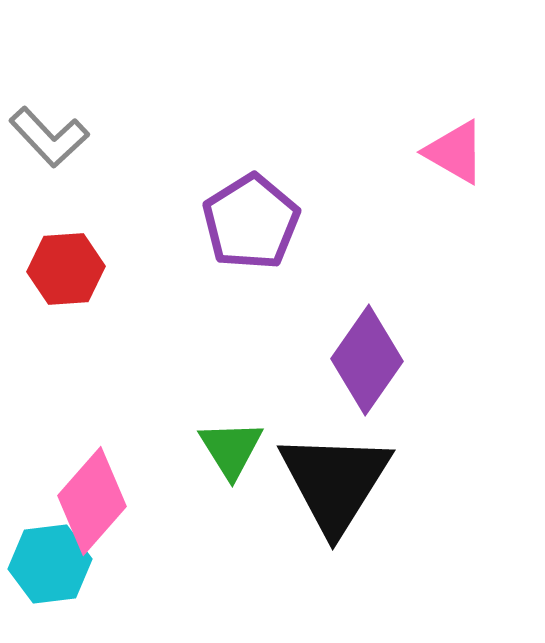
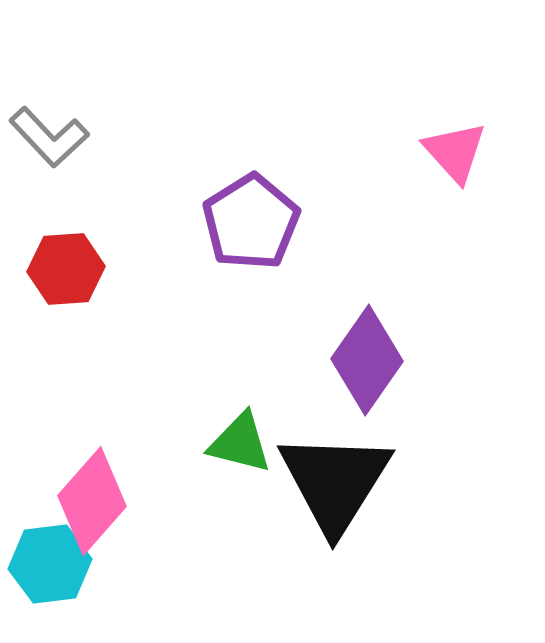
pink triangle: rotated 18 degrees clockwise
green triangle: moved 9 px right, 6 px up; rotated 44 degrees counterclockwise
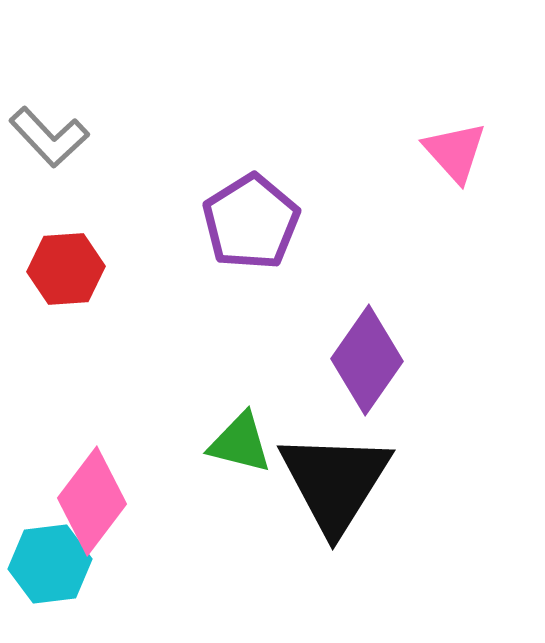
pink diamond: rotated 4 degrees counterclockwise
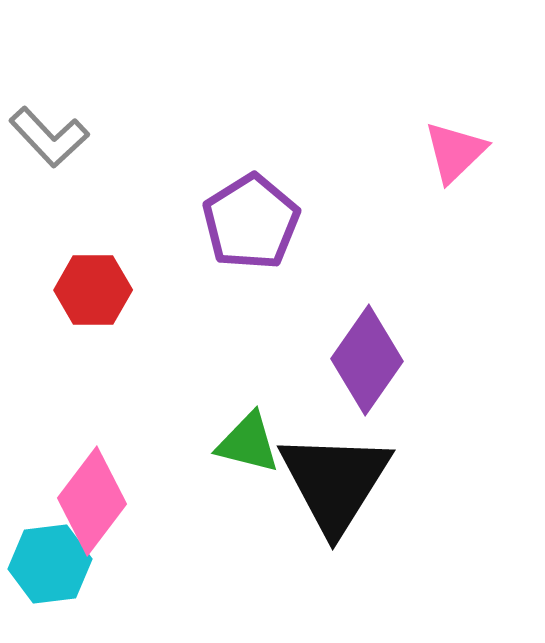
pink triangle: rotated 28 degrees clockwise
red hexagon: moved 27 px right, 21 px down; rotated 4 degrees clockwise
green triangle: moved 8 px right
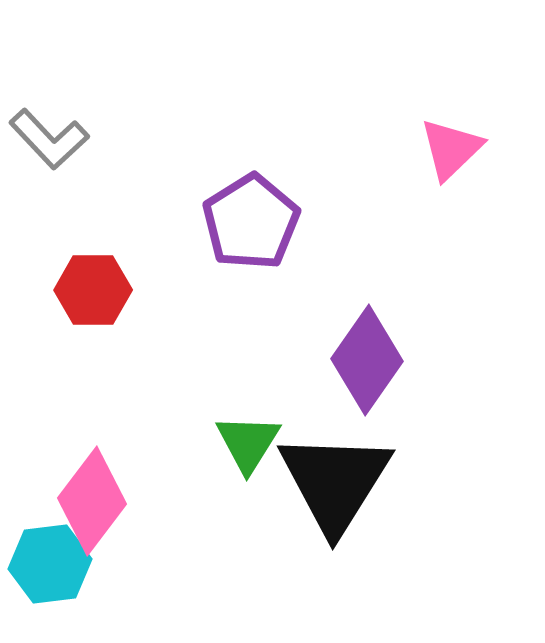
gray L-shape: moved 2 px down
pink triangle: moved 4 px left, 3 px up
green triangle: rotated 48 degrees clockwise
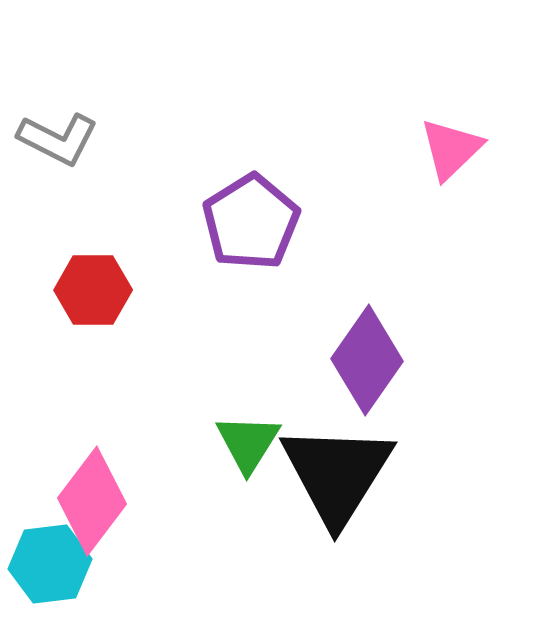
gray L-shape: moved 9 px right; rotated 20 degrees counterclockwise
black triangle: moved 2 px right, 8 px up
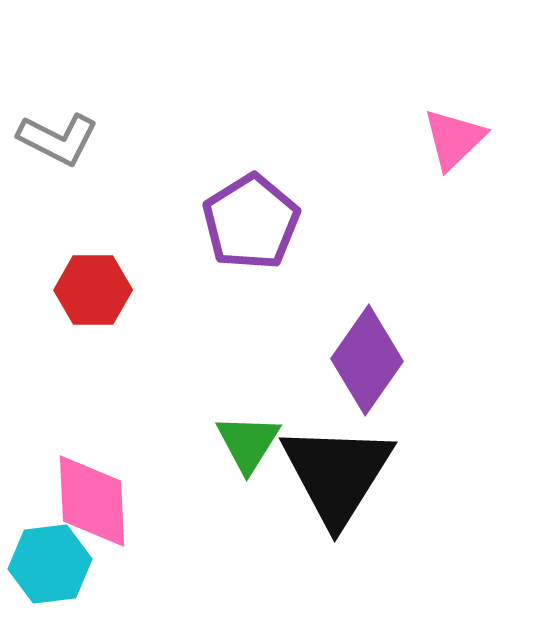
pink triangle: moved 3 px right, 10 px up
pink diamond: rotated 40 degrees counterclockwise
